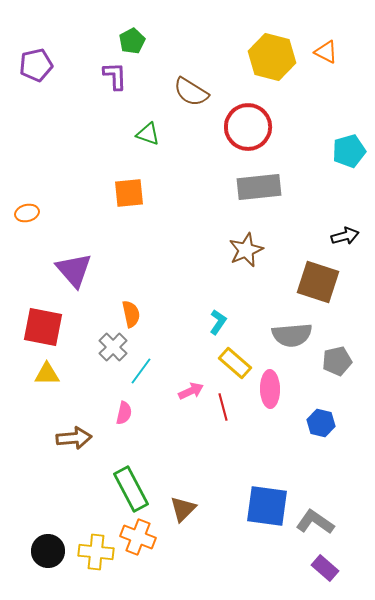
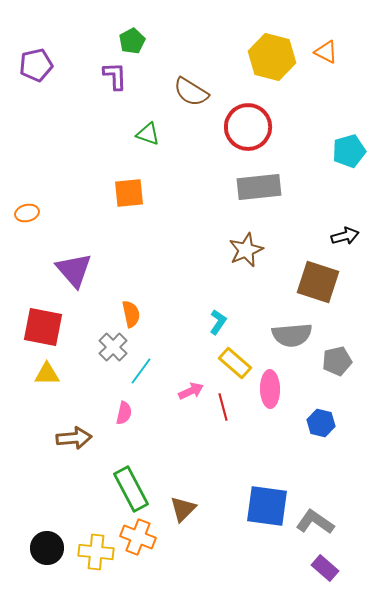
black circle: moved 1 px left, 3 px up
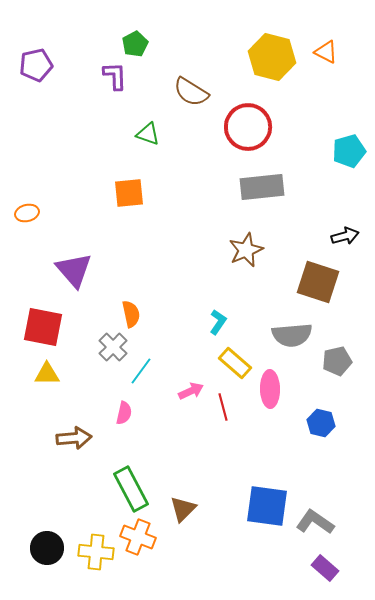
green pentagon: moved 3 px right, 3 px down
gray rectangle: moved 3 px right
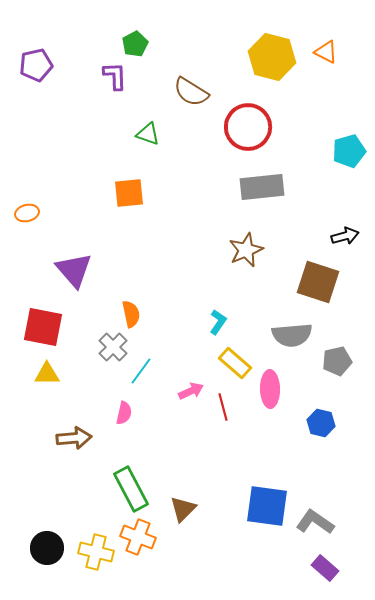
yellow cross: rotated 8 degrees clockwise
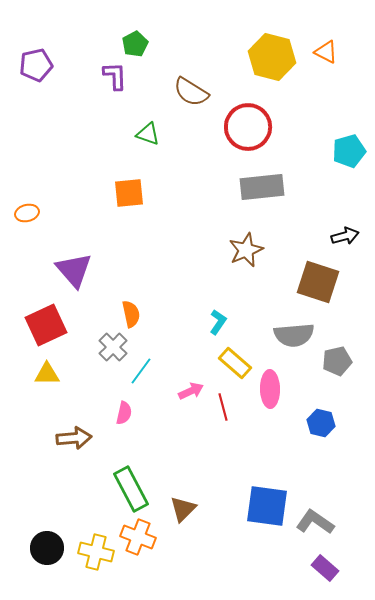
red square: moved 3 px right, 2 px up; rotated 36 degrees counterclockwise
gray semicircle: moved 2 px right
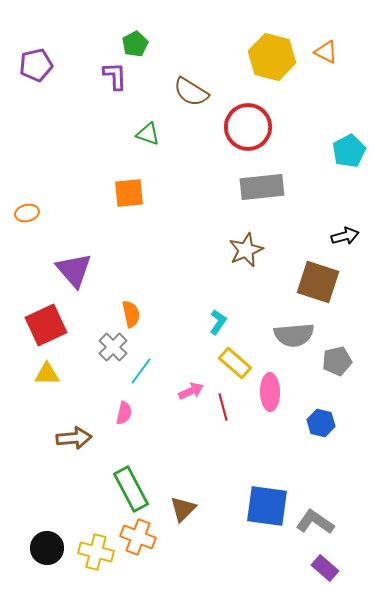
cyan pentagon: rotated 12 degrees counterclockwise
pink ellipse: moved 3 px down
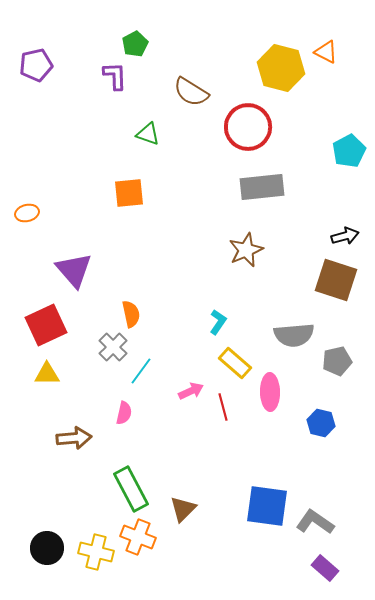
yellow hexagon: moved 9 px right, 11 px down
brown square: moved 18 px right, 2 px up
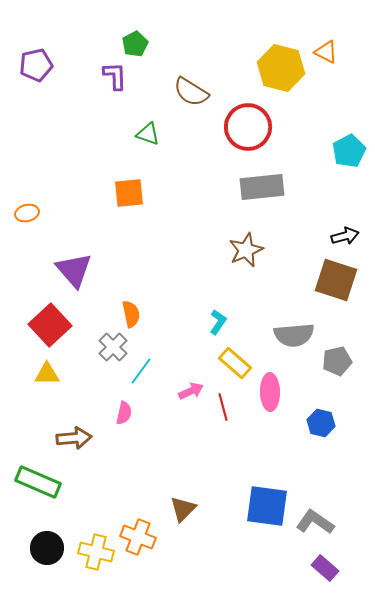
red square: moved 4 px right; rotated 18 degrees counterclockwise
green rectangle: moved 93 px left, 7 px up; rotated 39 degrees counterclockwise
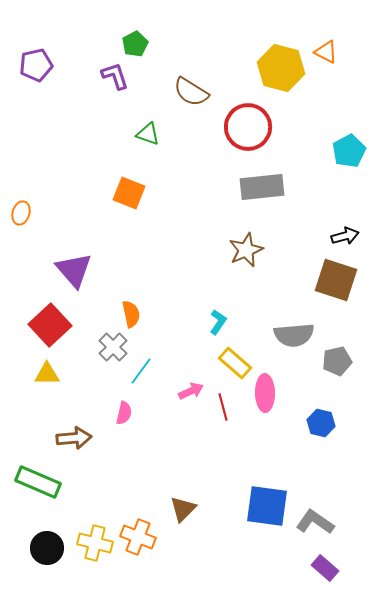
purple L-shape: rotated 16 degrees counterclockwise
orange square: rotated 28 degrees clockwise
orange ellipse: moved 6 px left; rotated 60 degrees counterclockwise
pink ellipse: moved 5 px left, 1 px down
yellow cross: moved 1 px left, 9 px up
